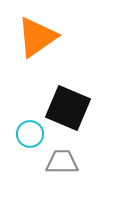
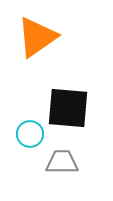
black square: rotated 18 degrees counterclockwise
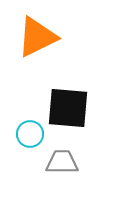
orange triangle: rotated 9 degrees clockwise
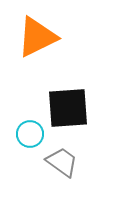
black square: rotated 9 degrees counterclockwise
gray trapezoid: rotated 36 degrees clockwise
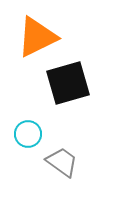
black square: moved 25 px up; rotated 12 degrees counterclockwise
cyan circle: moved 2 px left
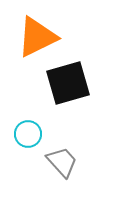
gray trapezoid: rotated 12 degrees clockwise
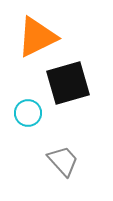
cyan circle: moved 21 px up
gray trapezoid: moved 1 px right, 1 px up
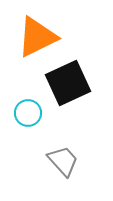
black square: rotated 9 degrees counterclockwise
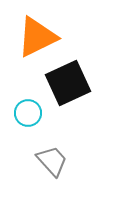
gray trapezoid: moved 11 px left
